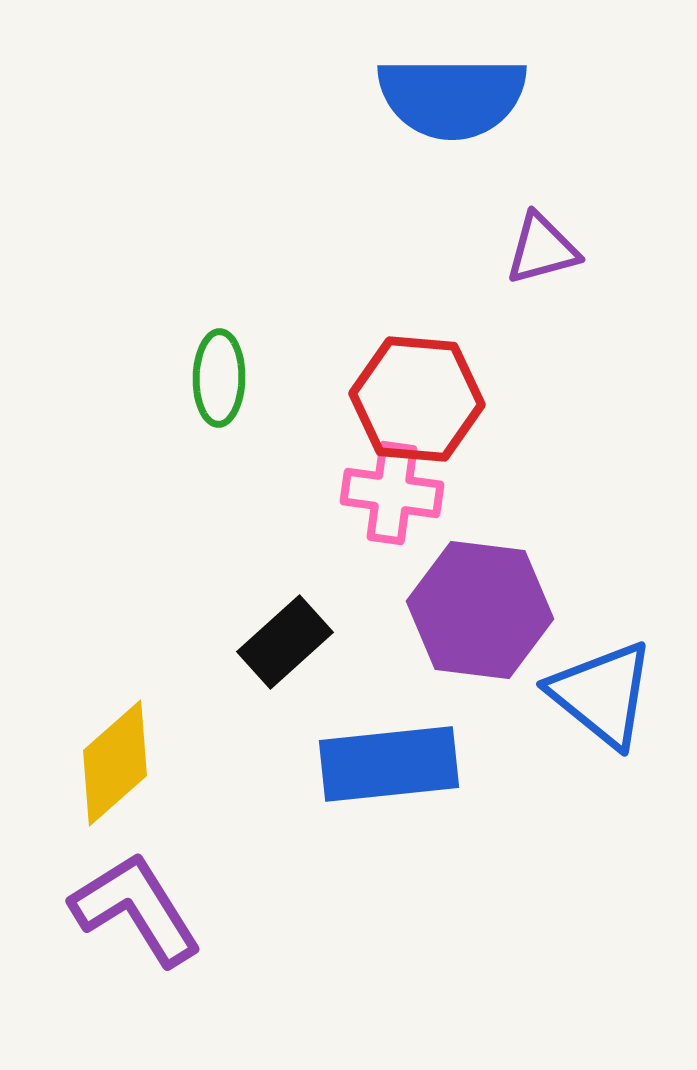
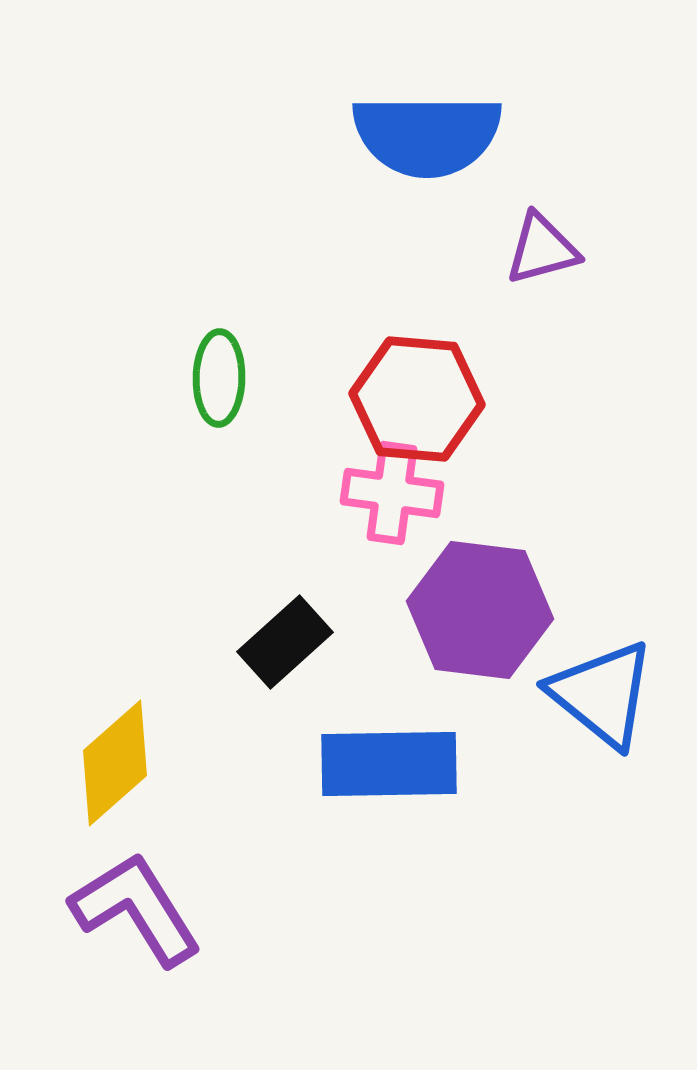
blue semicircle: moved 25 px left, 38 px down
blue rectangle: rotated 5 degrees clockwise
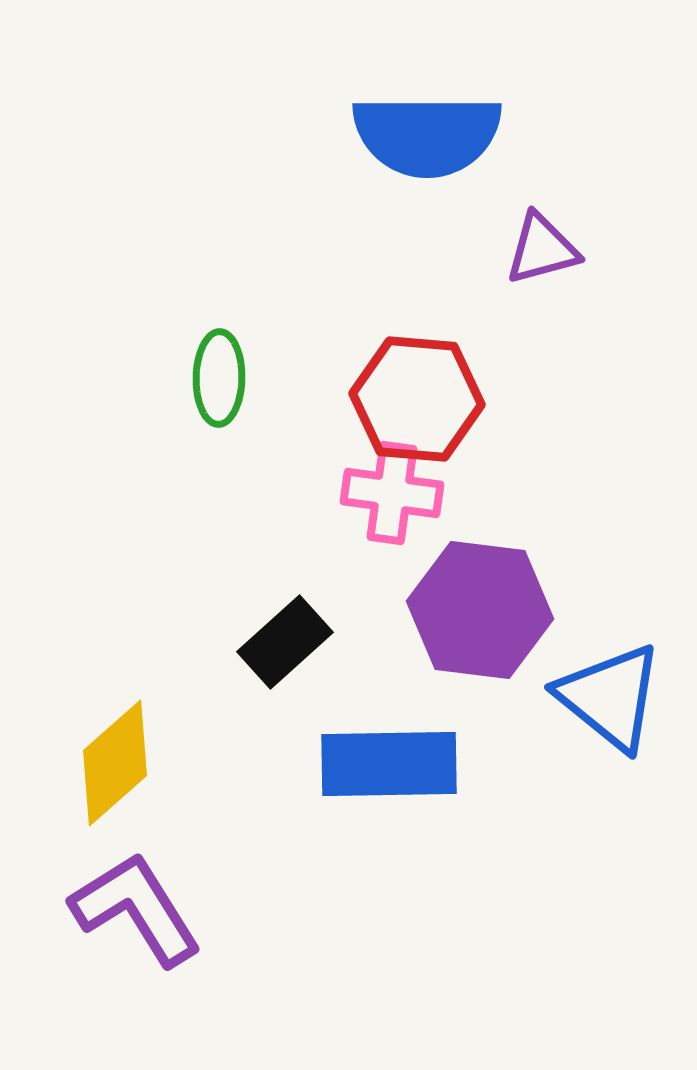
blue triangle: moved 8 px right, 3 px down
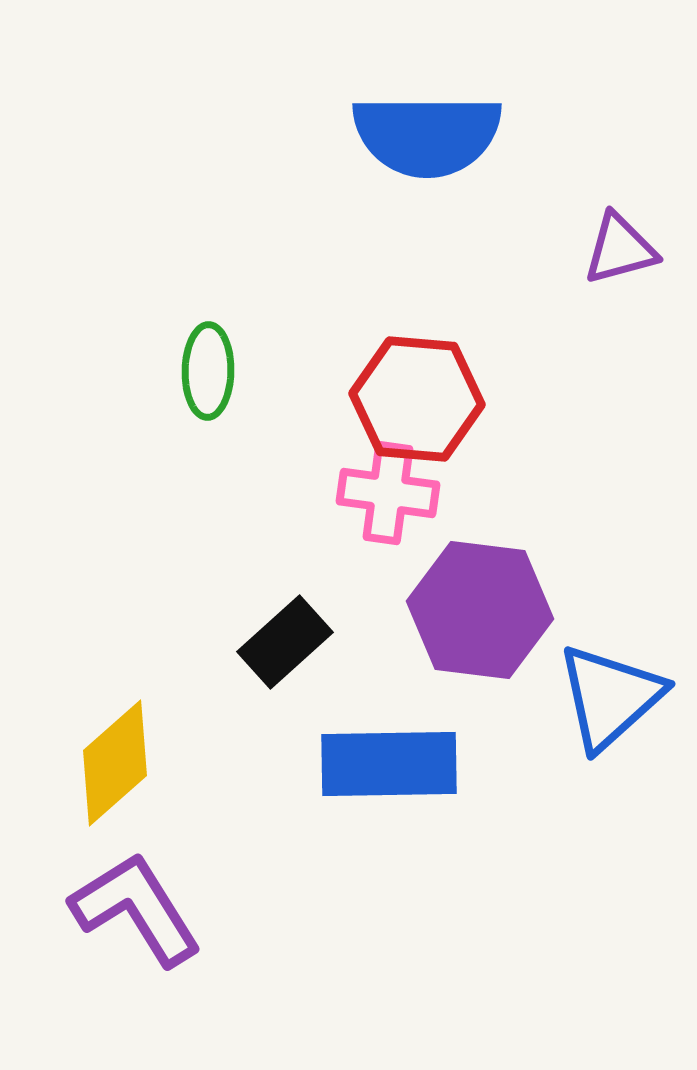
purple triangle: moved 78 px right
green ellipse: moved 11 px left, 7 px up
pink cross: moved 4 px left
blue triangle: rotated 39 degrees clockwise
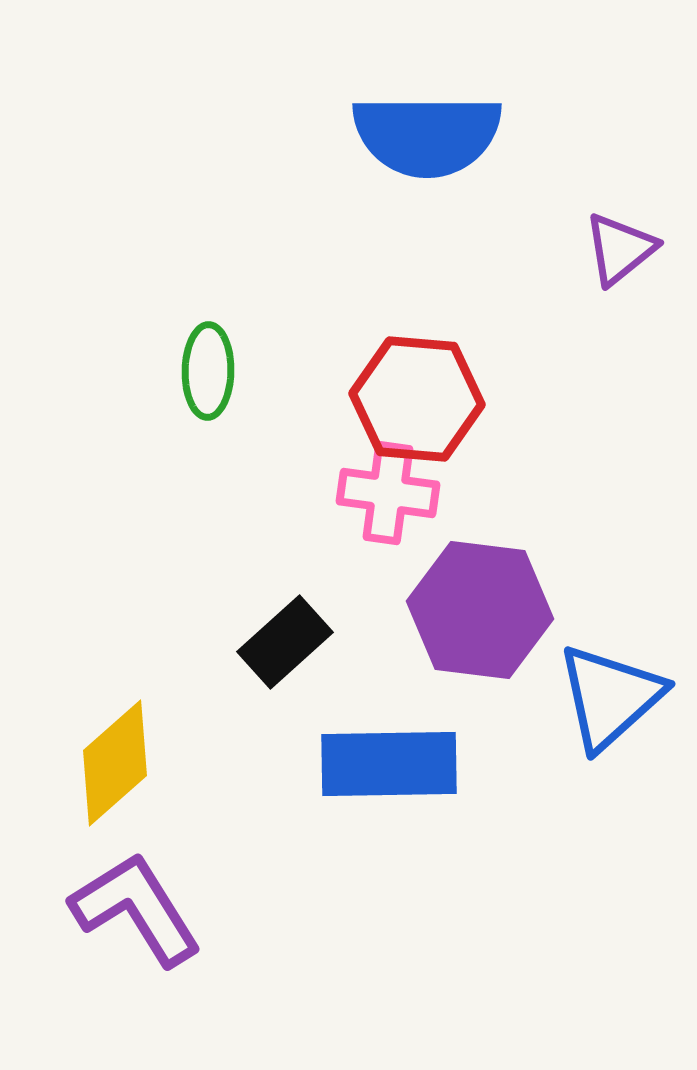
purple triangle: rotated 24 degrees counterclockwise
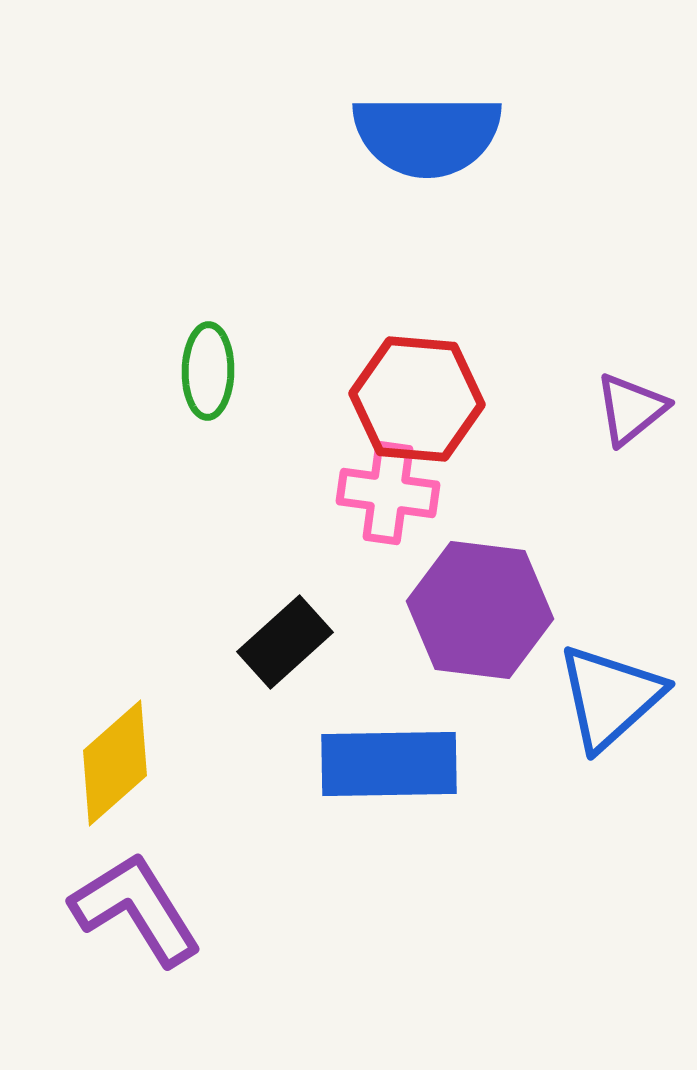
purple triangle: moved 11 px right, 160 px down
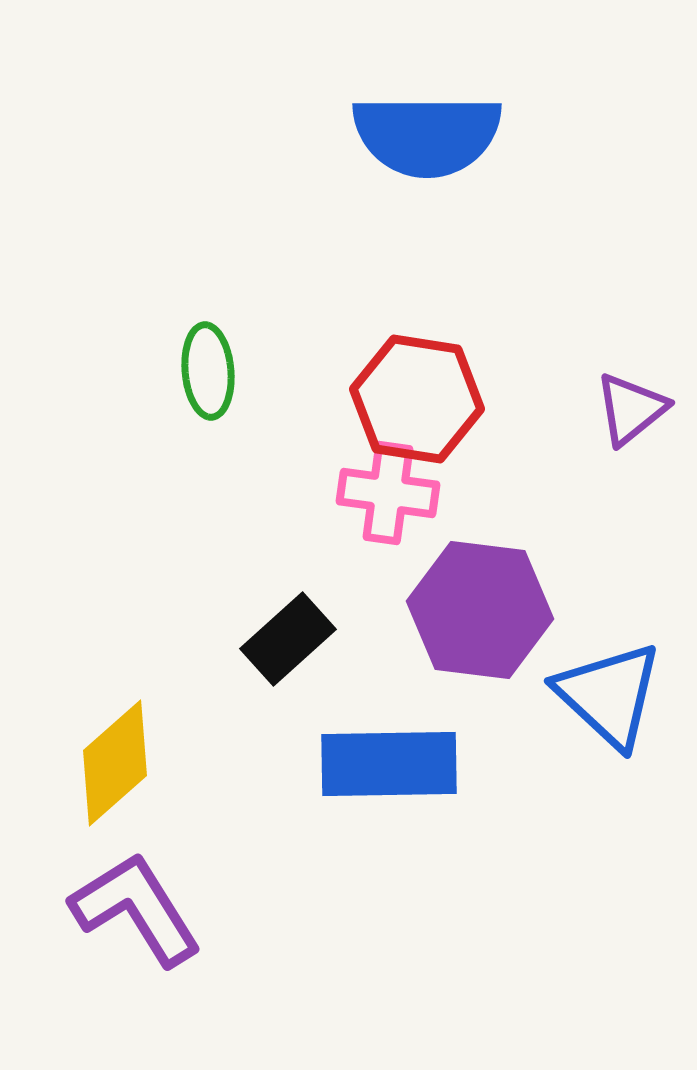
green ellipse: rotated 6 degrees counterclockwise
red hexagon: rotated 4 degrees clockwise
black rectangle: moved 3 px right, 3 px up
blue triangle: moved 1 px left, 2 px up; rotated 35 degrees counterclockwise
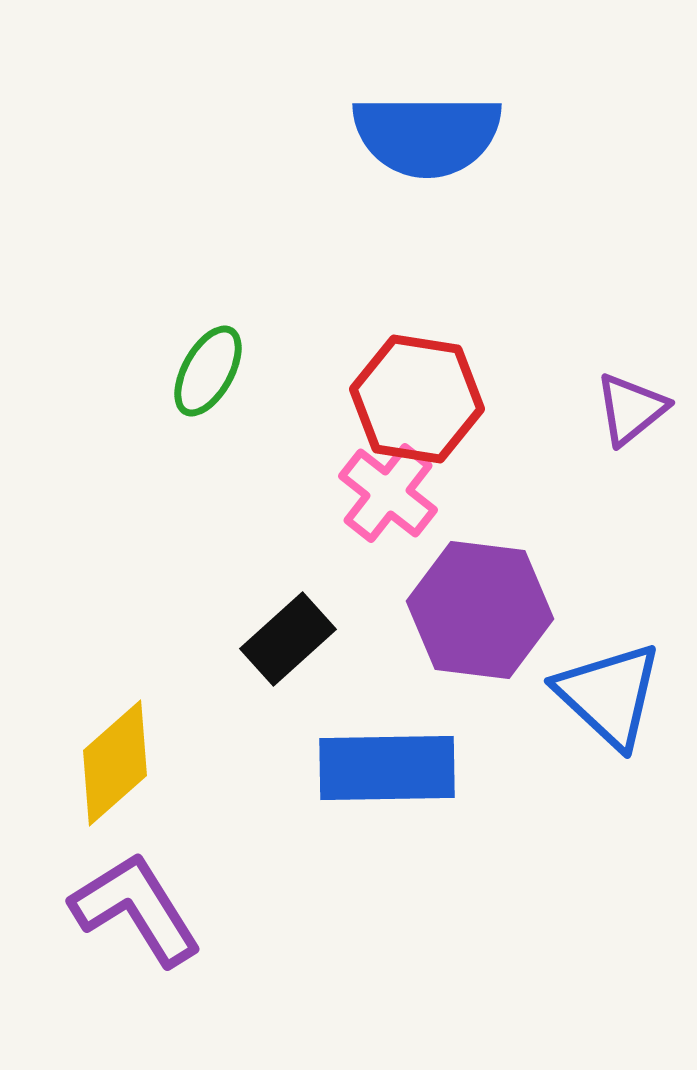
green ellipse: rotated 34 degrees clockwise
pink cross: rotated 30 degrees clockwise
blue rectangle: moved 2 px left, 4 px down
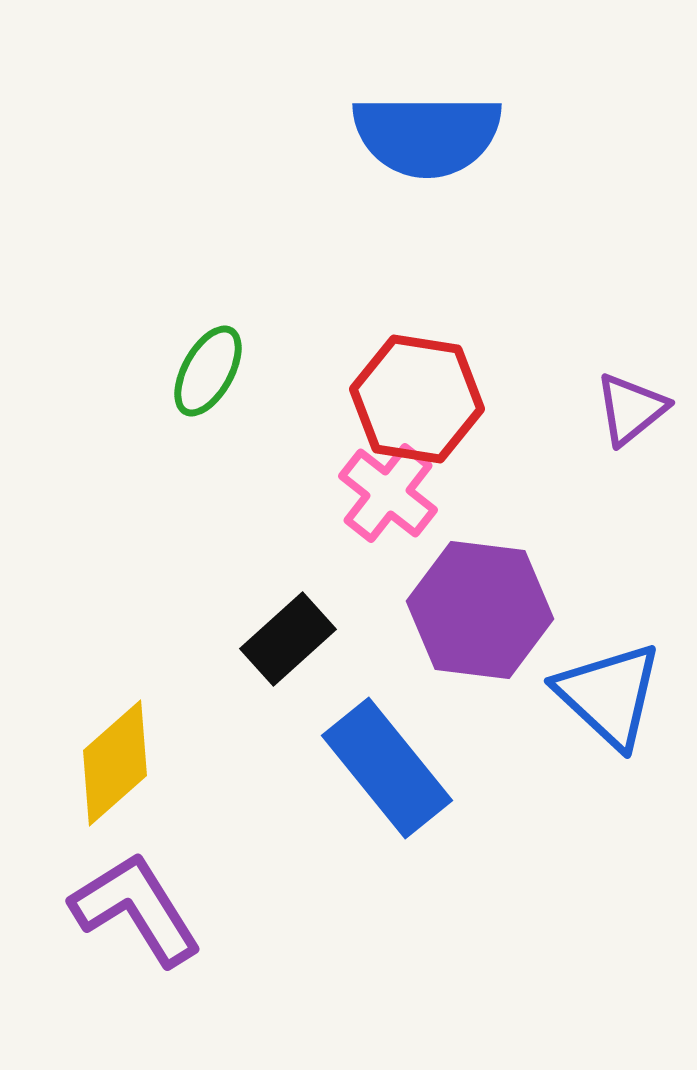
blue rectangle: rotated 52 degrees clockwise
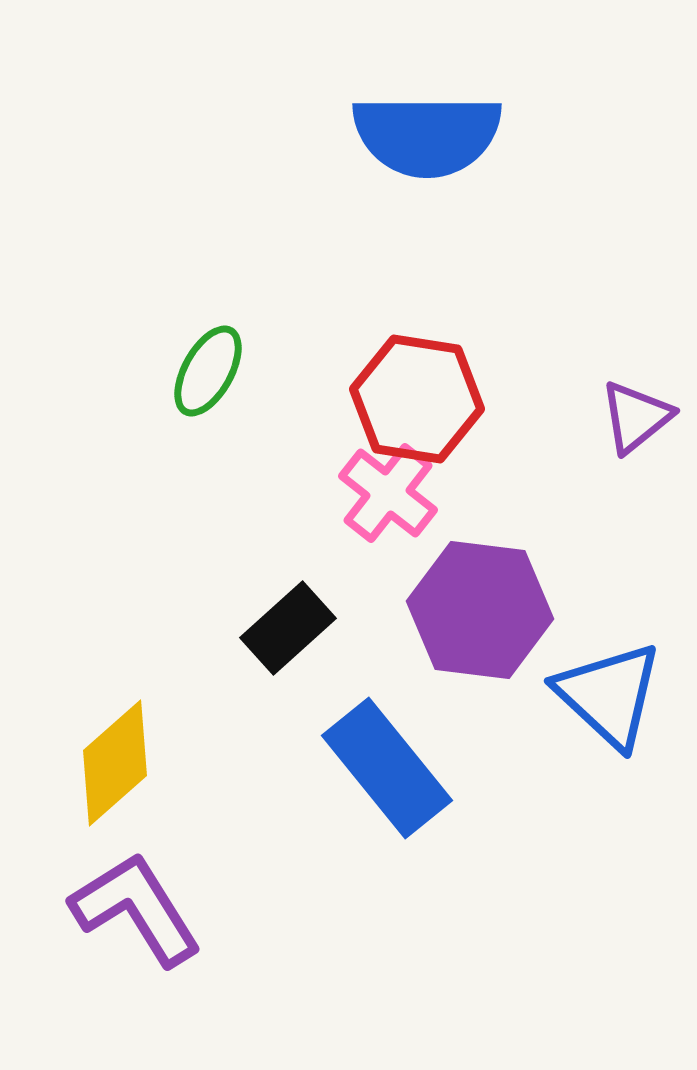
purple triangle: moved 5 px right, 8 px down
black rectangle: moved 11 px up
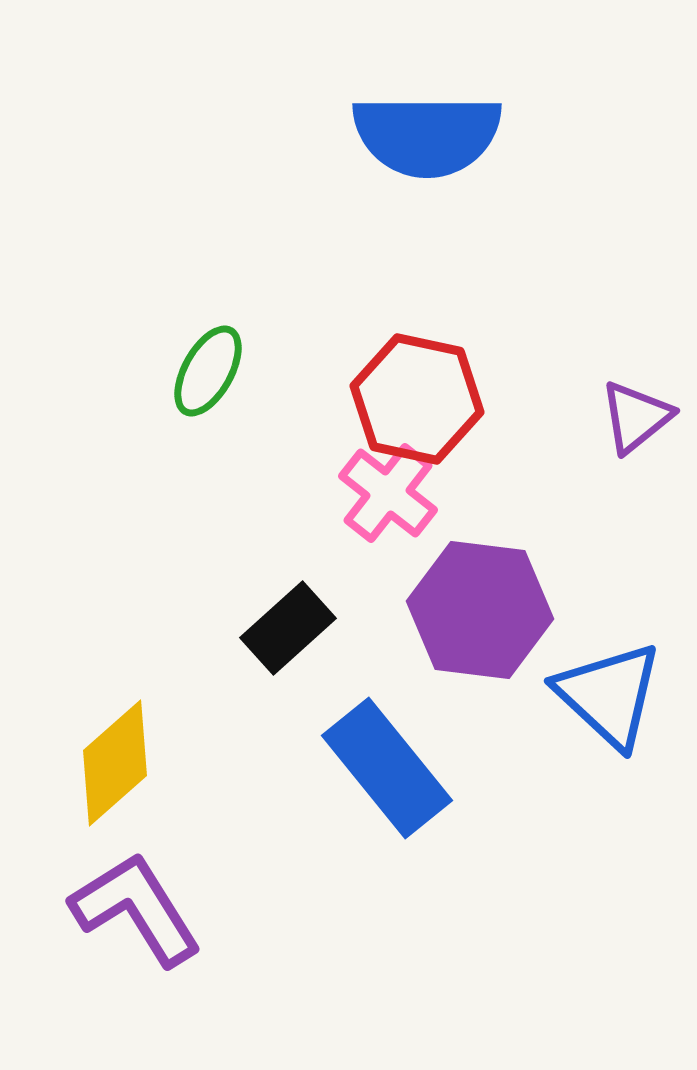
red hexagon: rotated 3 degrees clockwise
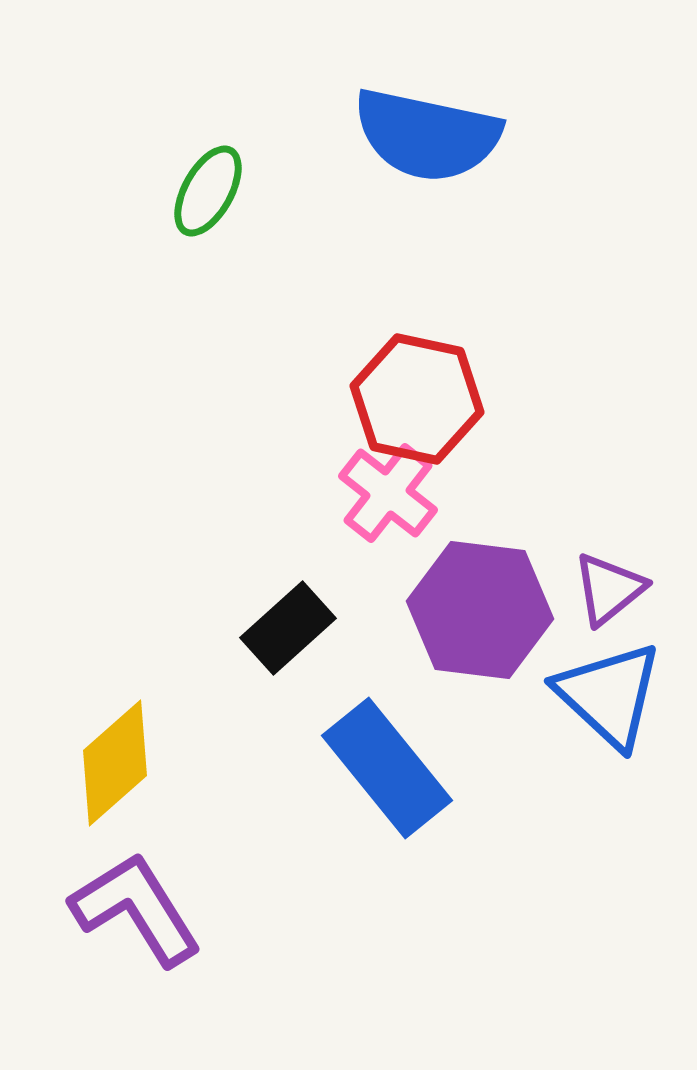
blue semicircle: rotated 12 degrees clockwise
green ellipse: moved 180 px up
purple triangle: moved 27 px left, 172 px down
